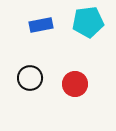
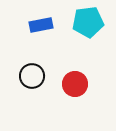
black circle: moved 2 px right, 2 px up
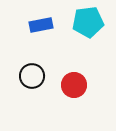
red circle: moved 1 px left, 1 px down
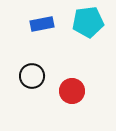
blue rectangle: moved 1 px right, 1 px up
red circle: moved 2 px left, 6 px down
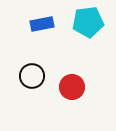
red circle: moved 4 px up
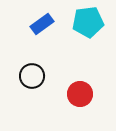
blue rectangle: rotated 25 degrees counterclockwise
red circle: moved 8 px right, 7 px down
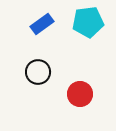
black circle: moved 6 px right, 4 px up
